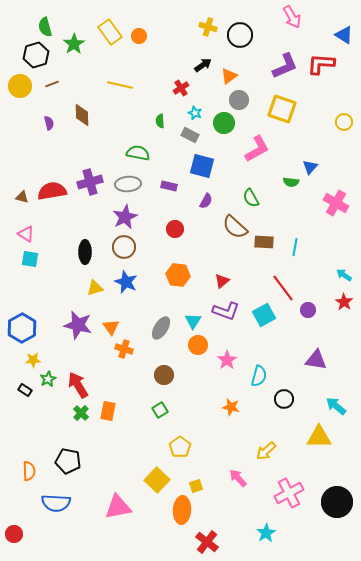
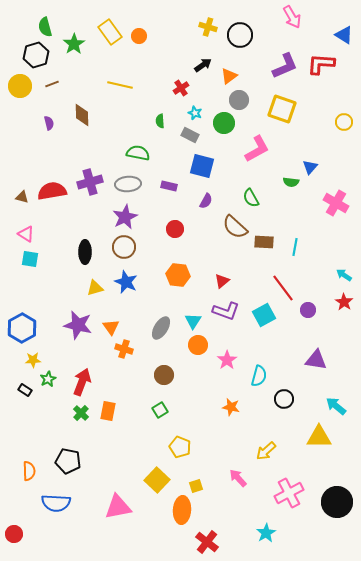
red arrow at (78, 385): moved 4 px right, 3 px up; rotated 52 degrees clockwise
yellow pentagon at (180, 447): rotated 15 degrees counterclockwise
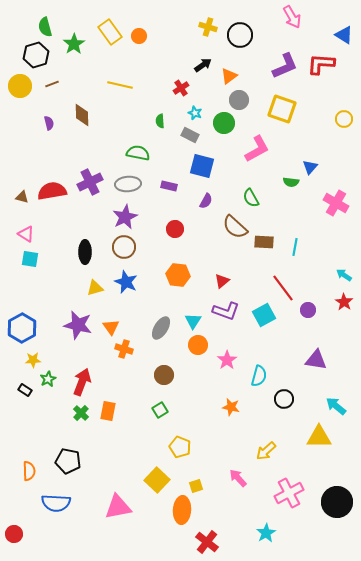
yellow circle at (344, 122): moved 3 px up
purple cross at (90, 182): rotated 10 degrees counterclockwise
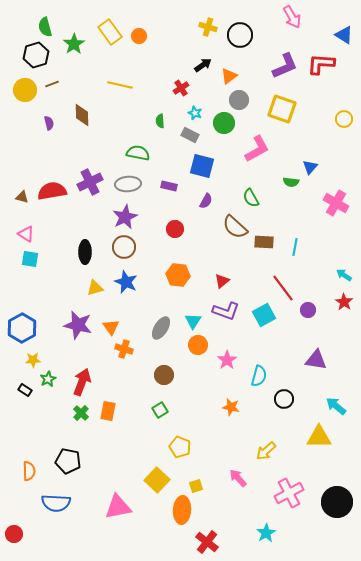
yellow circle at (20, 86): moved 5 px right, 4 px down
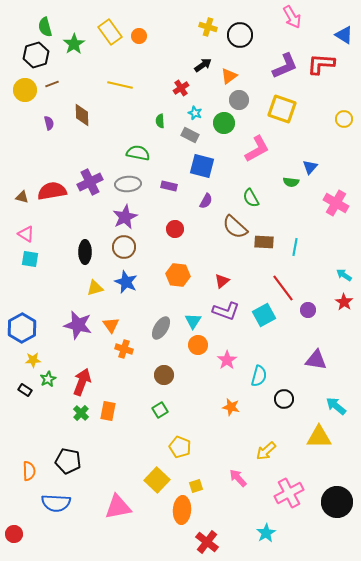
orange triangle at (111, 327): moved 2 px up
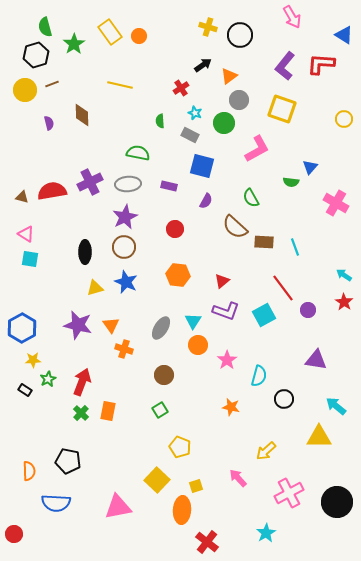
purple L-shape at (285, 66): rotated 152 degrees clockwise
cyan line at (295, 247): rotated 30 degrees counterclockwise
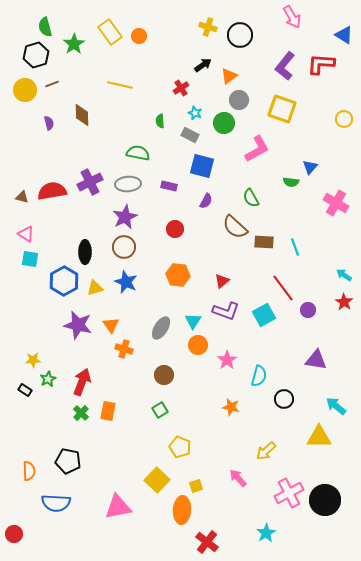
blue hexagon at (22, 328): moved 42 px right, 47 px up
black circle at (337, 502): moved 12 px left, 2 px up
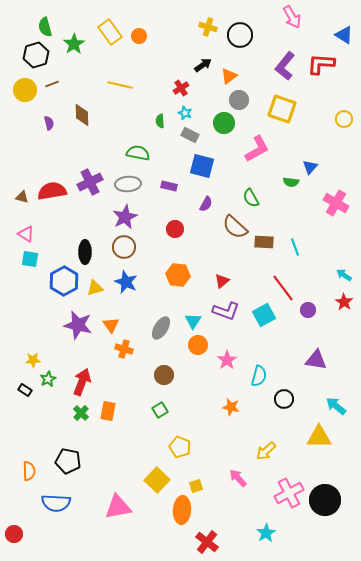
cyan star at (195, 113): moved 10 px left
purple semicircle at (206, 201): moved 3 px down
